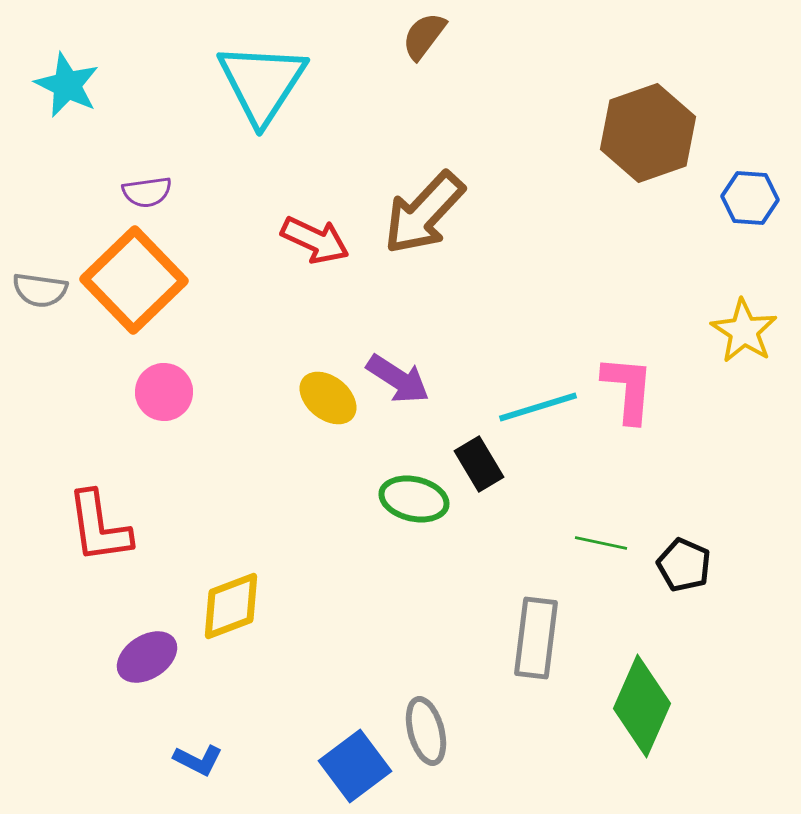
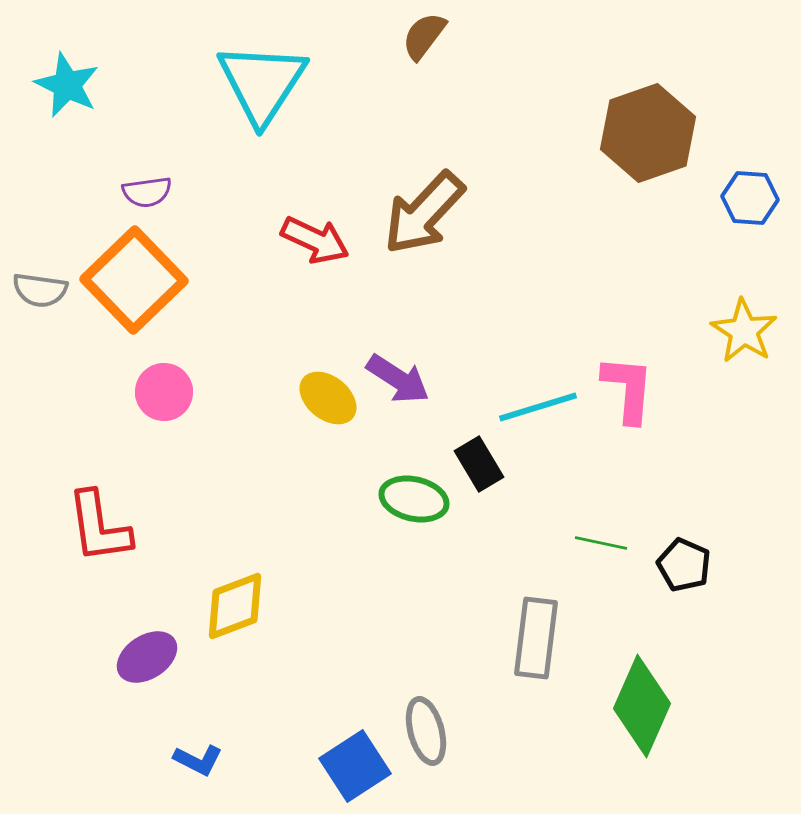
yellow diamond: moved 4 px right
blue square: rotated 4 degrees clockwise
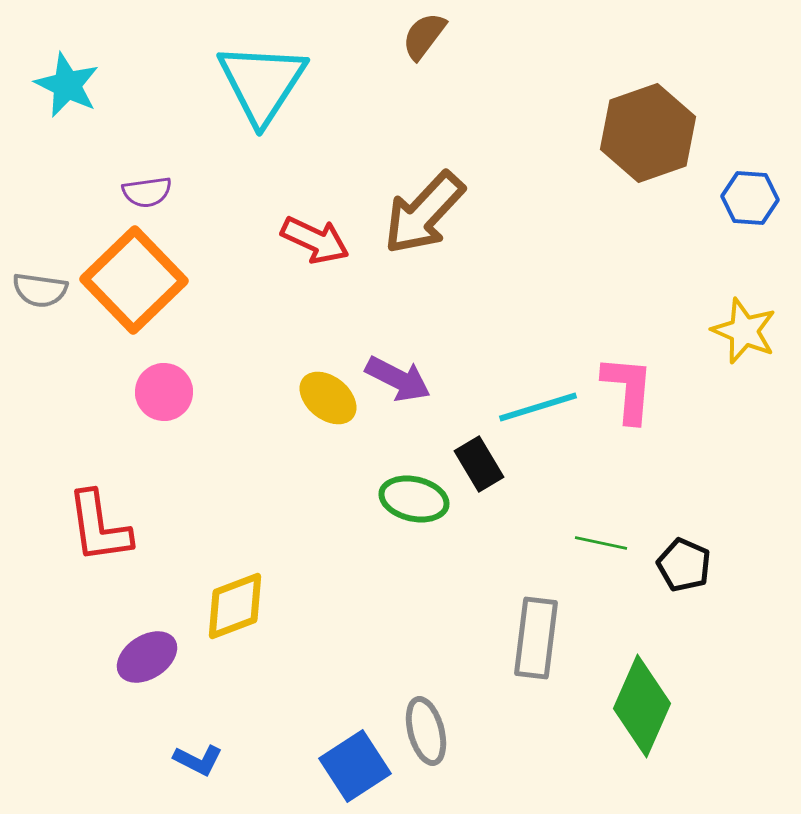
yellow star: rotated 10 degrees counterclockwise
purple arrow: rotated 6 degrees counterclockwise
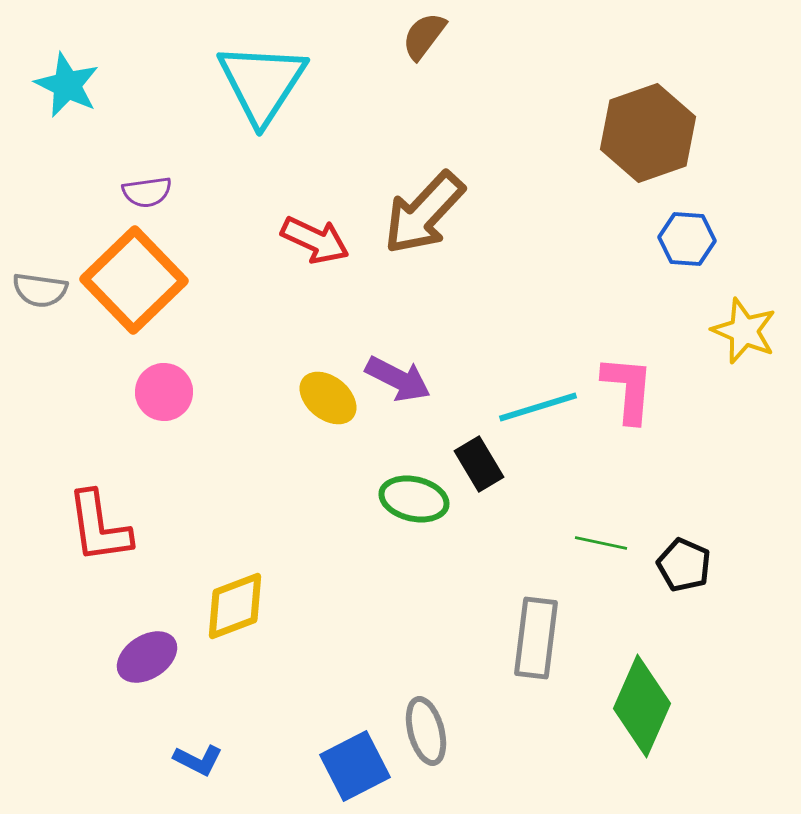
blue hexagon: moved 63 px left, 41 px down
blue square: rotated 6 degrees clockwise
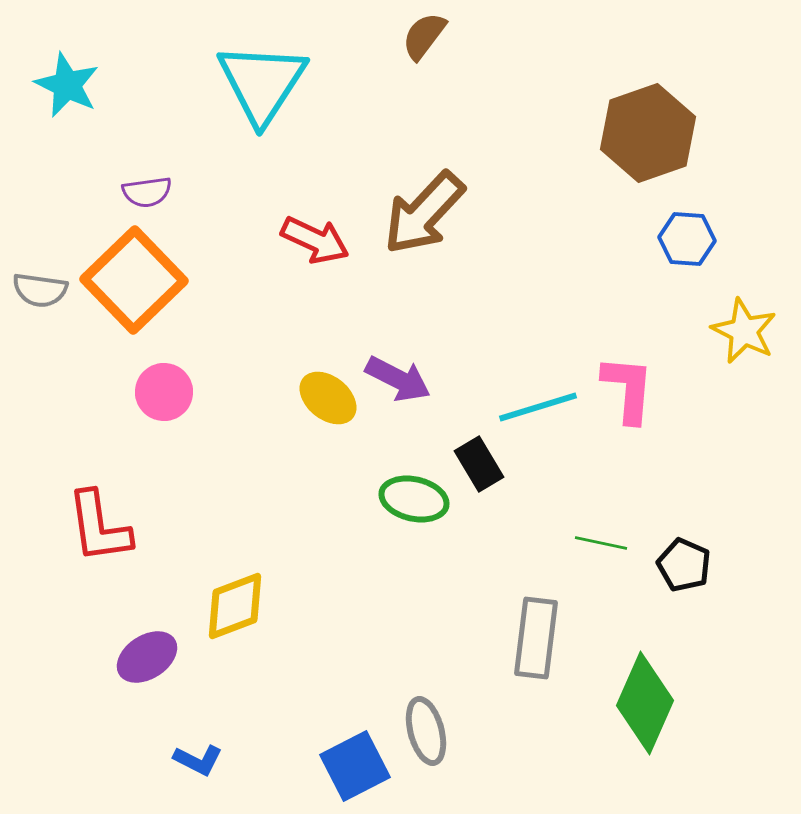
yellow star: rotated 4 degrees clockwise
green diamond: moved 3 px right, 3 px up
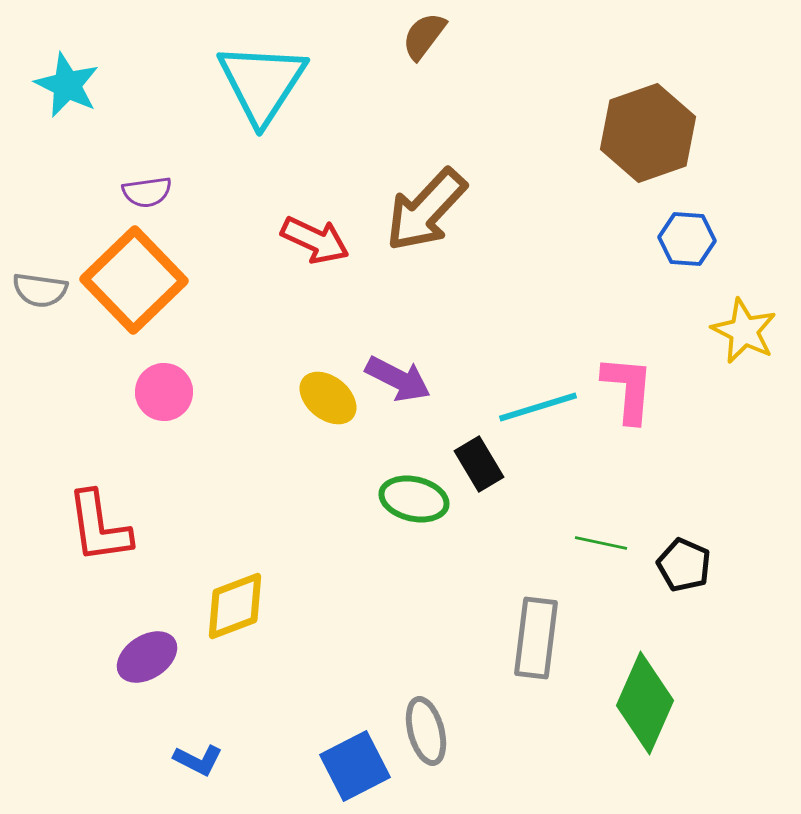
brown arrow: moved 2 px right, 3 px up
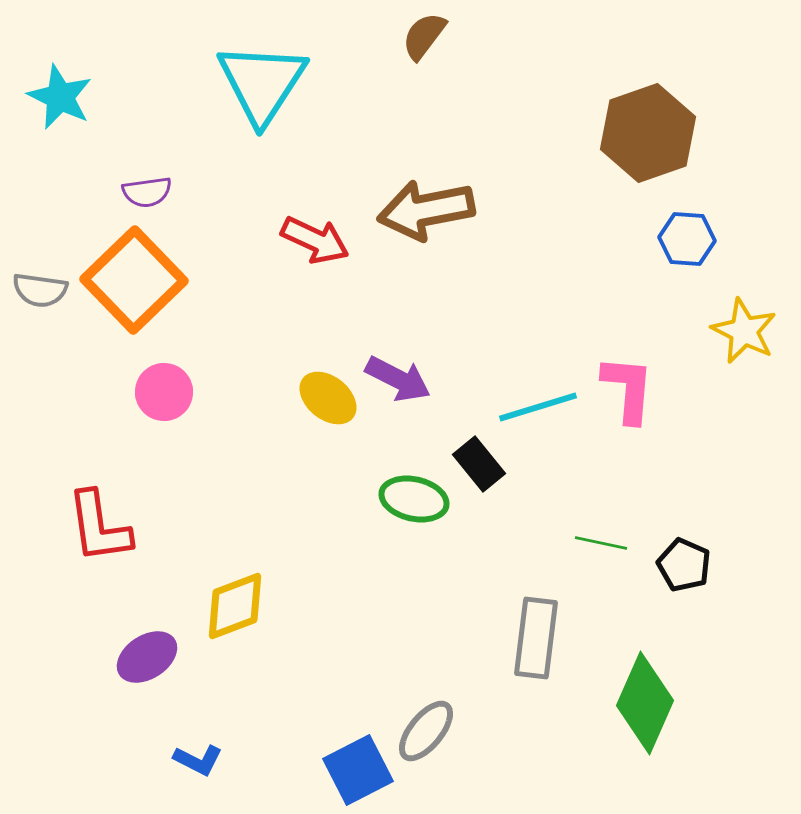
cyan star: moved 7 px left, 12 px down
brown arrow: rotated 36 degrees clockwise
black rectangle: rotated 8 degrees counterclockwise
gray ellipse: rotated 54 degrees clockwise
blue square: moved 3 px right, 4 px down
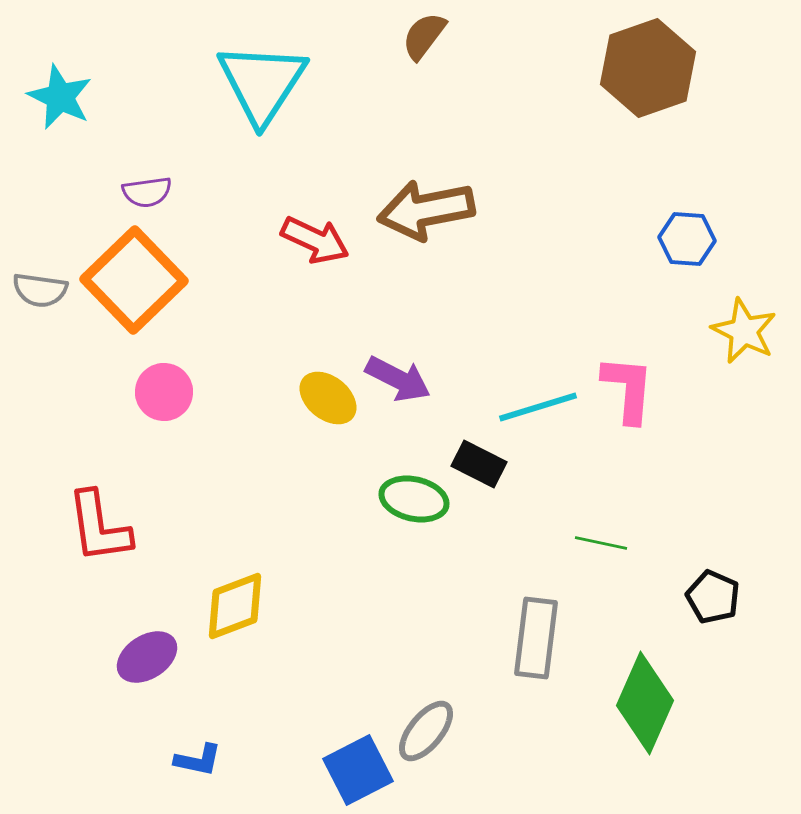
brown hexagon: moved 65 px up
black rectangle: rotated 24 degrees counterclockwise
black pentagon: moved 29 px right, 32 px down
blue L-shape: rotated 15 degrees counterclockwise
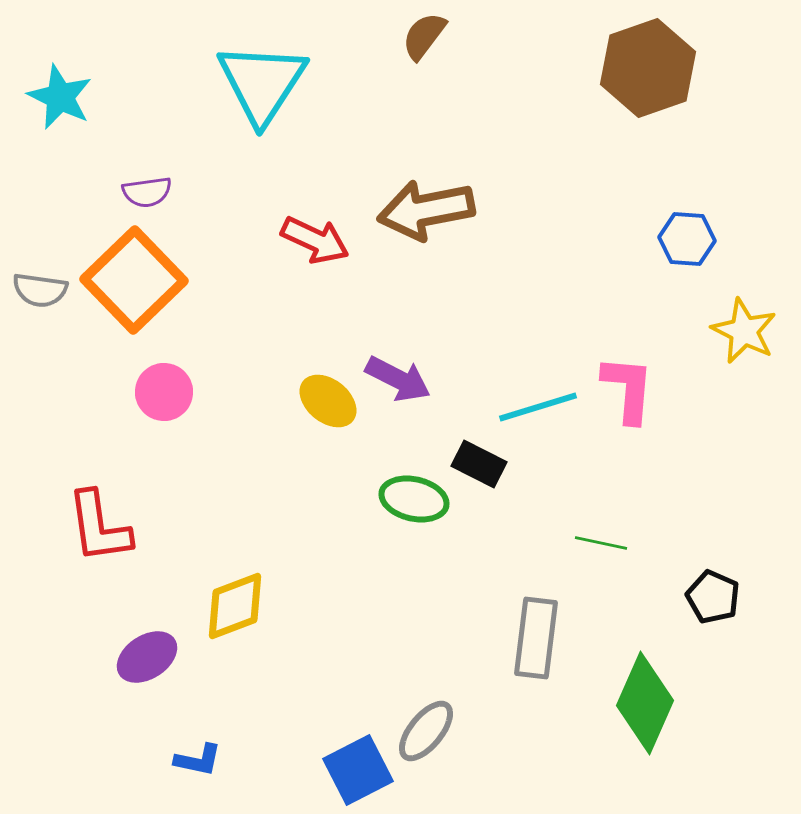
yellow ellipse: moved 3 px down
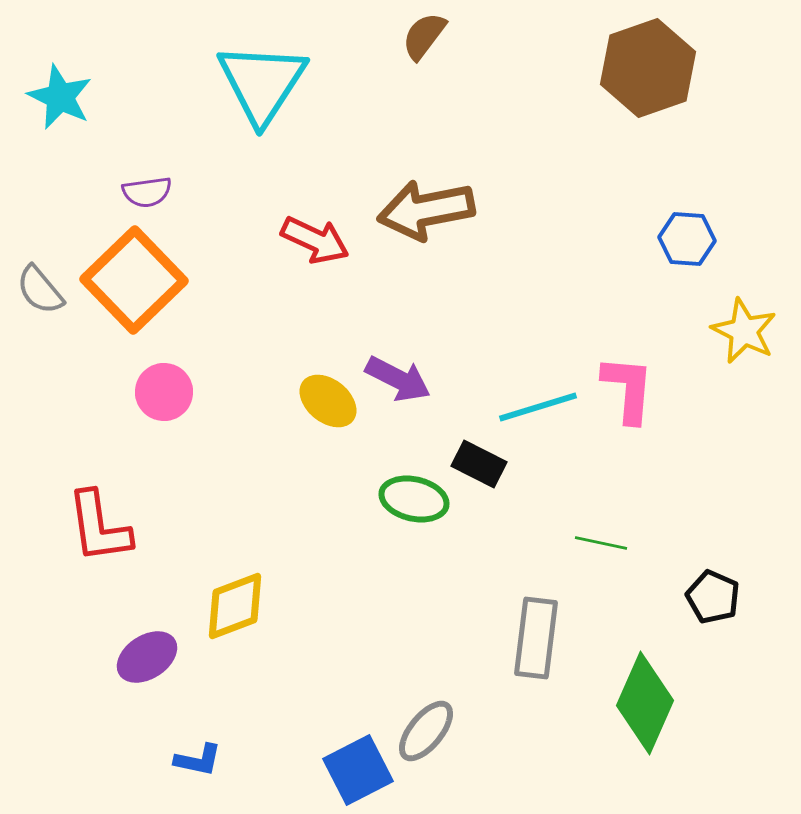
gray semicircle: rotated 42 degrees clockwise
